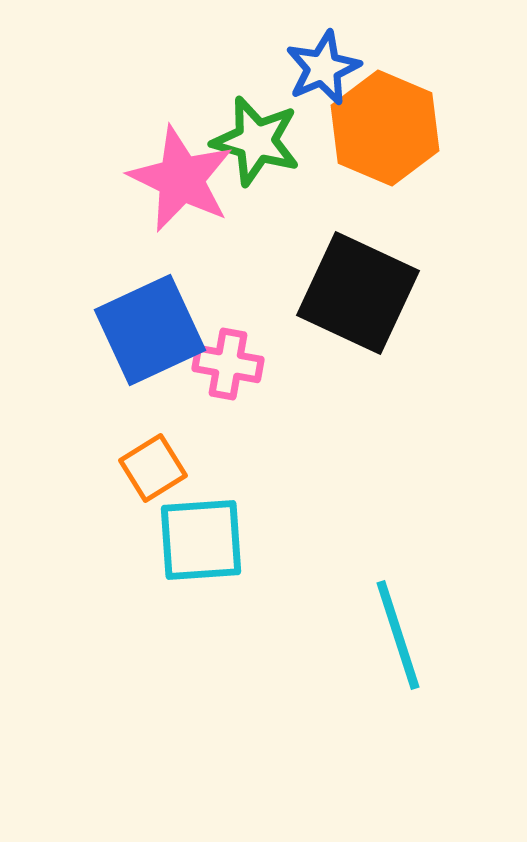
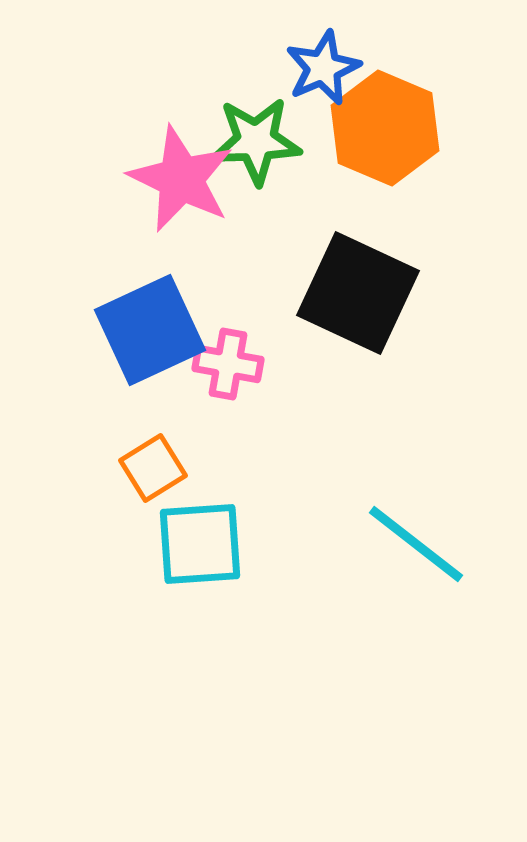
green star: rotated 18 degrees counterclockwise
cyan square: moved 1 px left, 4 px down
cyan line: moved 18 px right, 91 px up; rotated 34 degrees counterclockwise
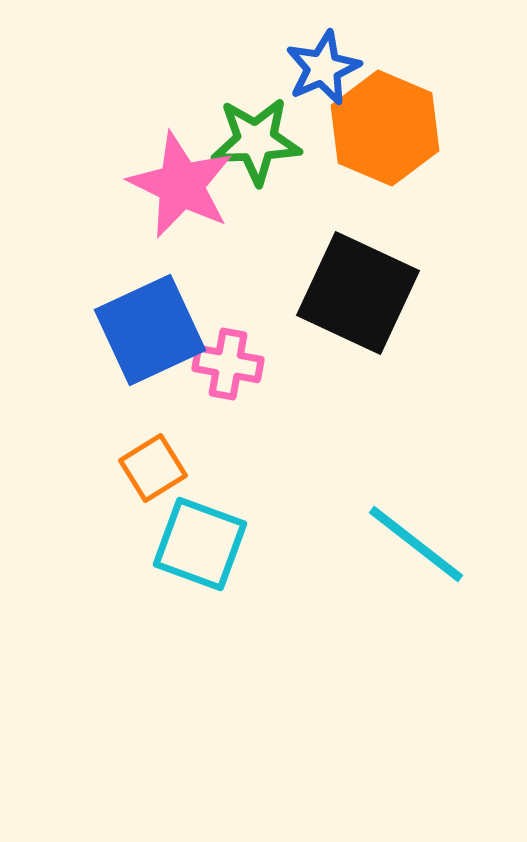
pink star: moved 6 px down
cyan square: rotated 24 degrees clockwise
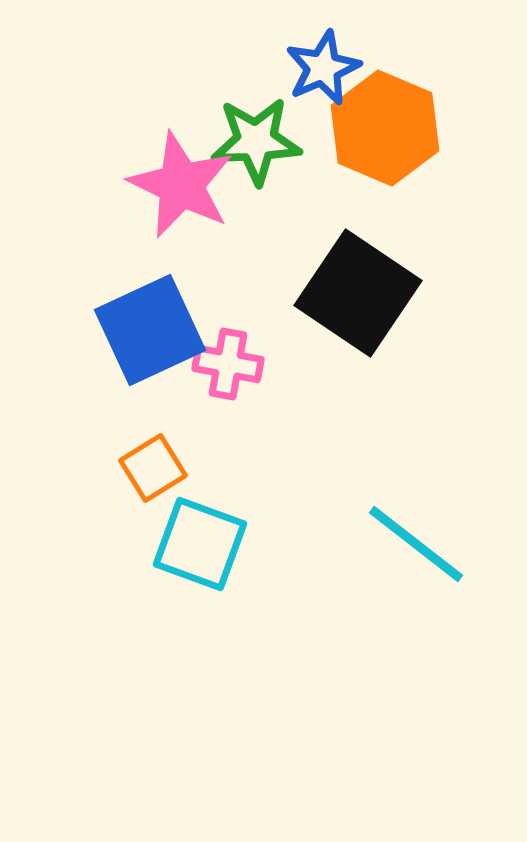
black square: rotated 9 degrees clockwise
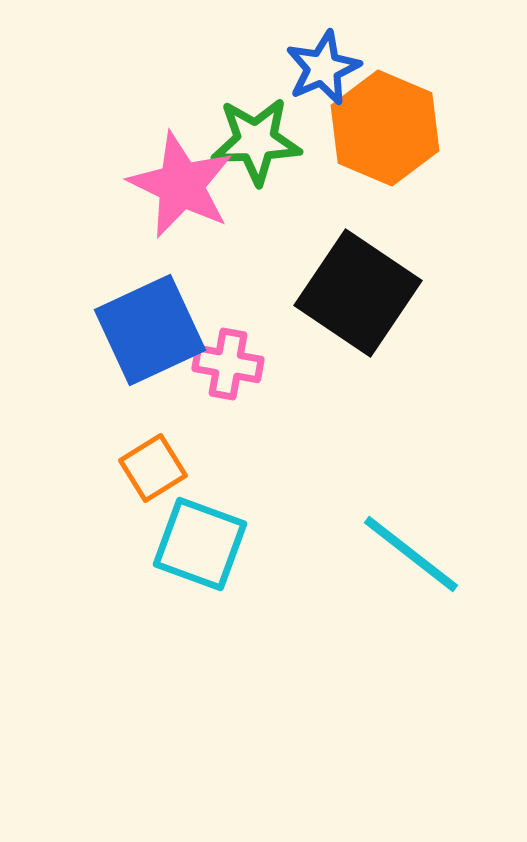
cyan line: moved 5 px left, 10 px down
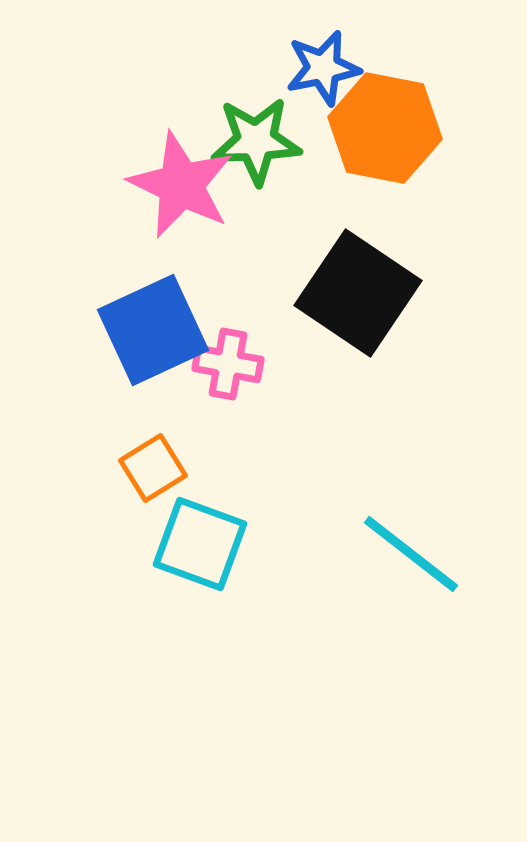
blue star: rotated 12 degrees clockwise
orange hexagon: rotated 12 degrees counterclockwise
blue square: moved 3 px right
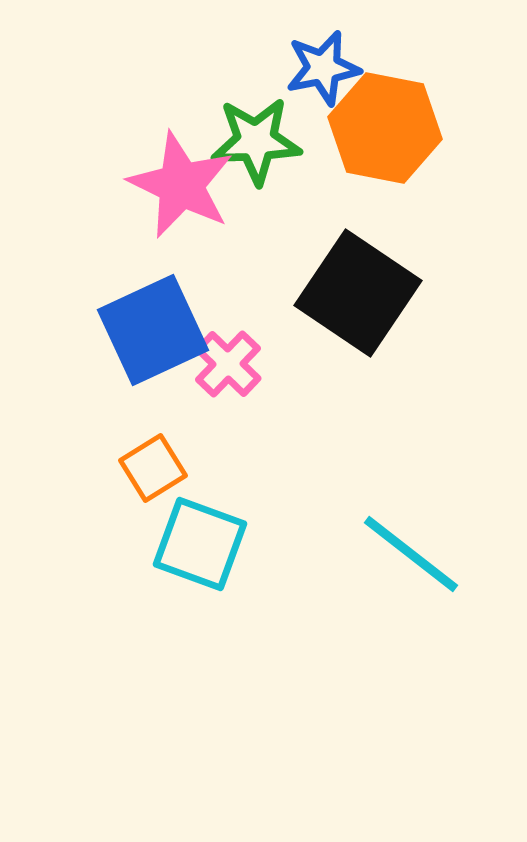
pink cross: rotated 34 degrees clockwise
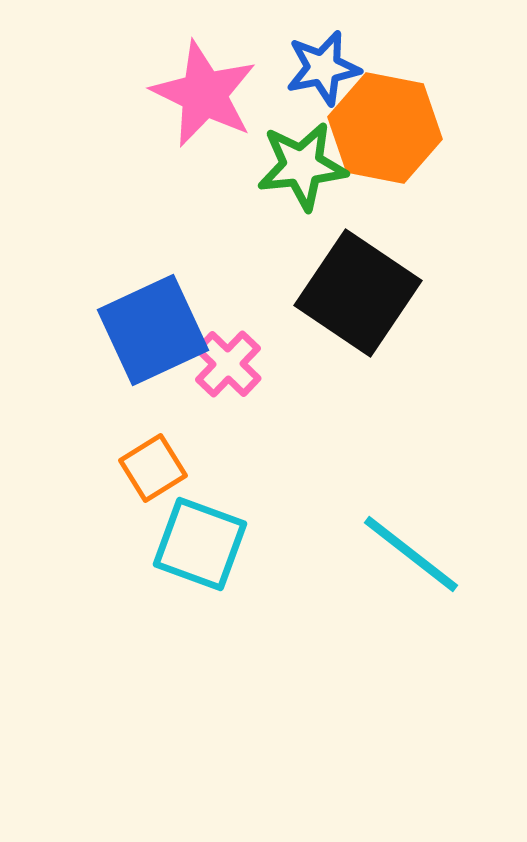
green star: moved 46 px right, 25 px down; rotated 4 degrees counterclockwise
pink star: moved 23 px right, 91 px up
